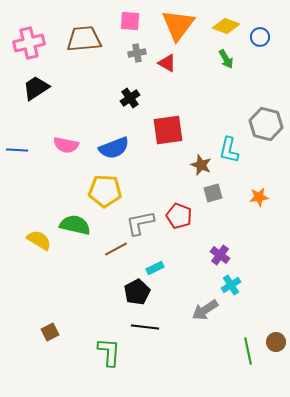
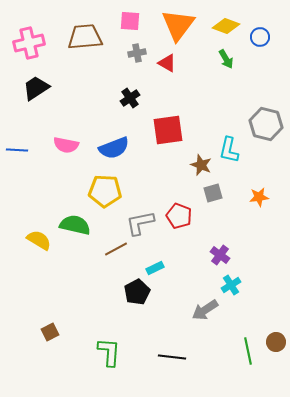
brown trapezoid: moved 1 px right, 2 px up
black line: moved 27 px right, 30 px down
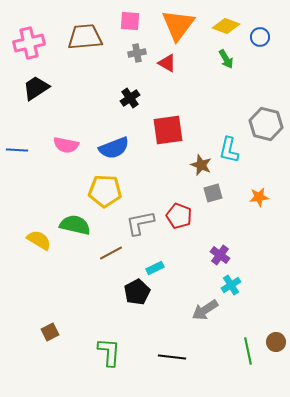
brown line: moved 5 px left, 4 px down
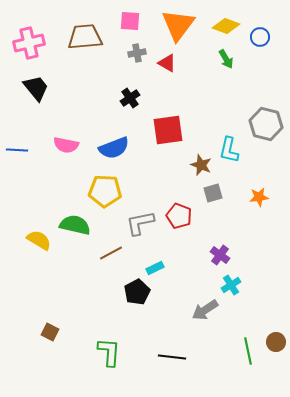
black trapezoid: rotated 84 degrees clockwise
brown square: rotated 36 degrees counterclockwise
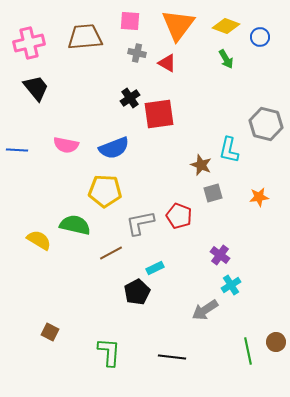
gray cross: rotated 24 degrees clockwise
red square: moved 9 px left, 16 px up
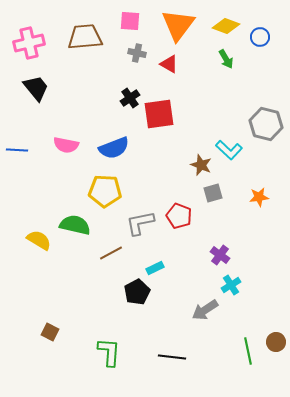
red triangle: moved 2 px right, 1 px down
cyan L-shape: rotated 60 degrees counterclockwise
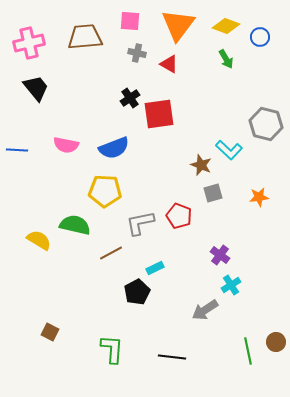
green L-shape: moved 3 px right, 3 px up
